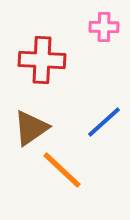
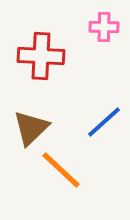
red cross: moved 1 px left, 4 px up
brown triangle: rotated 9 degrees counterclockwise
orange line: moved 1 px left
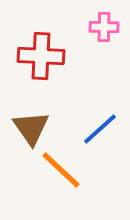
blue line: moved 4 px left, 7 px down
brown triangle: rotated 21 degrees counterclockwise
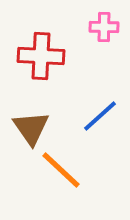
blue line: moved 13 px up
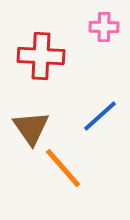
orange line: moved 2 px right, 2 px up; rotated 6 degrees clockwise
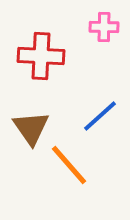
orange line: moved 6 px right, 3 px up
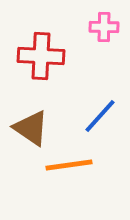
blue line: rotated 6 degrees counterclockwise
brown triangle: rotated 21 degrees counterclockwise
orange line: rotated 57 degrees counterclockwise
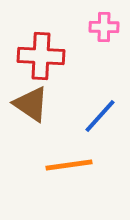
brown triangle: moved 24 px up
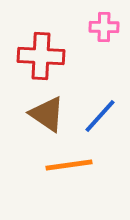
brown triangle: moved 16 px right, 10 px down
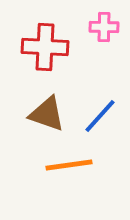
red cross: moved 4 px right, 9 px up
brown triangle: rotated 15 degrees counterclockwise
